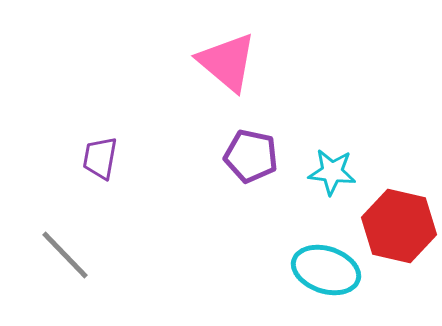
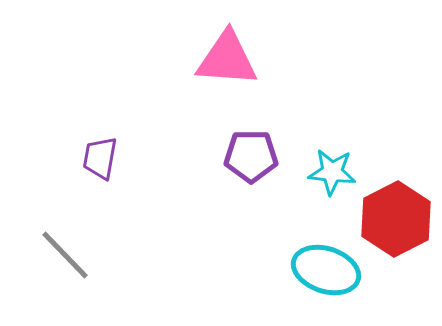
pink triangle: moved 3 px up; rotated 36 degrees counterclockwise
purple pentagon: rotated 12 degrees counterclockwise
red hexagon: moved 3 px left, 7 px up; rotated 20 degrees clockwise
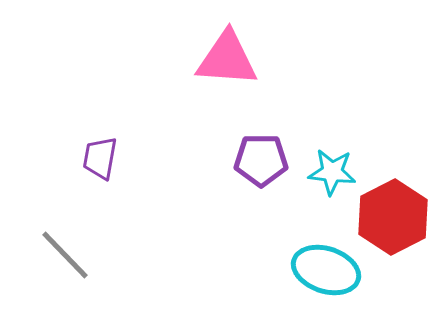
purple pentagon: moved 10 px right, 4 px down
red hexagon: moved 3 px left, 2 px up
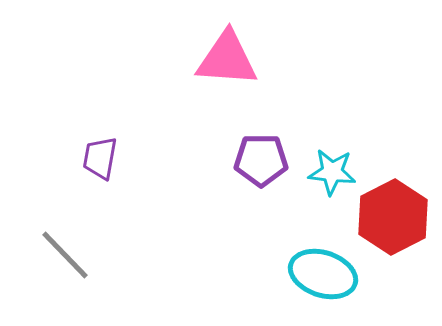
cyan ellipse: moved 3 px left, 4 px down
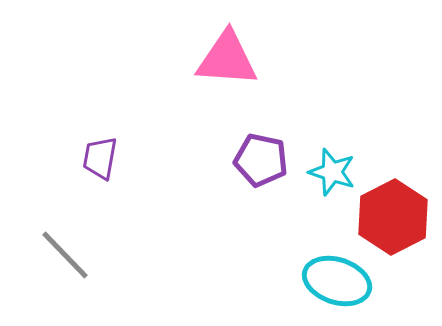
purple pentagon: rotated 12 degrees clockwise
cyan star: rotated 12 degrees clockwise
cyan ellipse: moved 14 px right, 7 px down
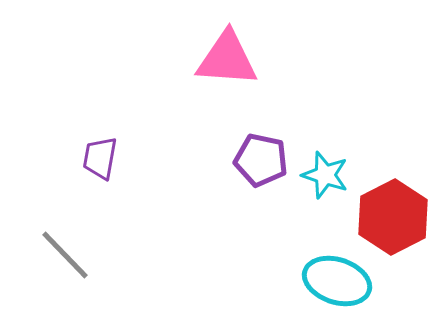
cyan star: moved 7 px left, 3 px down
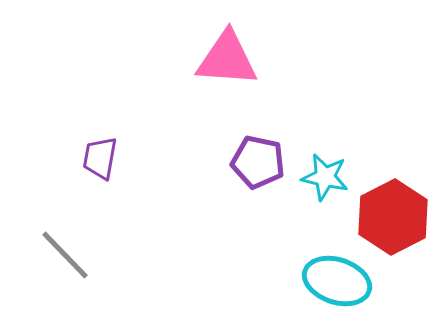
purple pentagon: moved 3 px left, 2 px down
cyan star: moved 2 px down; rotated 6 degrees counterclockwise
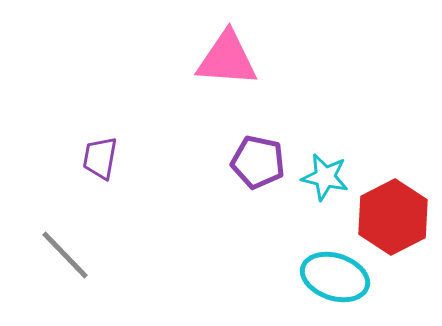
cyan ellipse: moved 2 px left, 4 px up
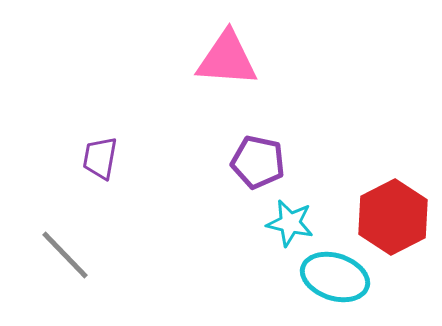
cyan star: moved 35 px left, 46 px down
